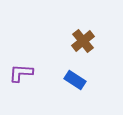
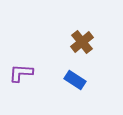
brown cross: moved 1 px left, 1 px down
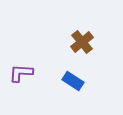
blue rectangle: moved 2 px left, 1 px down
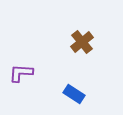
blue rectangle: moved 1 px right, 13 px down
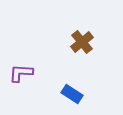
blue rectangle: moved 2 px left
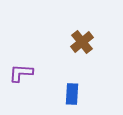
blue rectangle: rotated 60 degrees clockwise
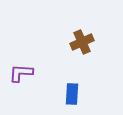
brown cross: rotated 15 degrees clockwise
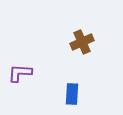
purple L-shape: moved 1 px left
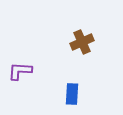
purple L-shape: moved 2 px up
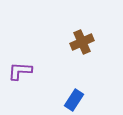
blue rectangle: moved 2 px right, 6 px down; rotated 30 degrees clockwise
